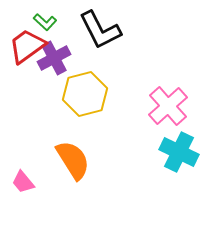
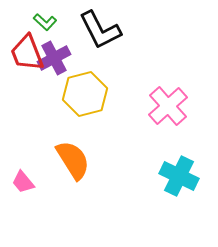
red trapezoid: moved 7 px down; rotated 75 degrees counterclockwise
cyan cross: moved 24 px down
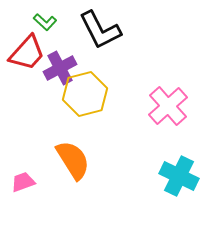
red trapezoid: rotated 117 degrees counterclockwise
purple cross: moved 6 px right, 10 px down
pink trapezoid: rotated 110 degrees clockwise
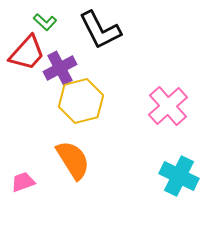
yellow hexagon: moved 4 px left, 7 px down
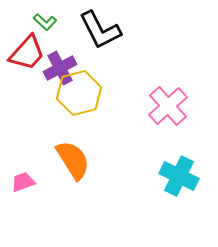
yellow hexagon: moved 2 px left, 8 px up
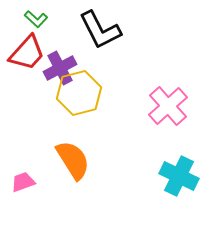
green L-shape: moved 9 px left, 3 px up
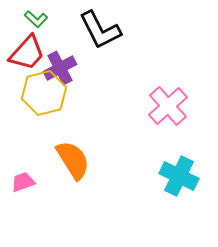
yellow hexagon: moved 35 px left
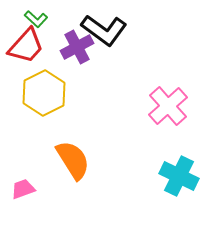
black L-shape: moved 4 px right; rotated 27 degrees counterclockwise
red trapezoid: moved 1 px left, 7 px up
purple cross: moved 17 px right, 21 px up
yellow hexagon: rotated 12 degrees counterclockwise
pink trapezoid: moved 7 px down
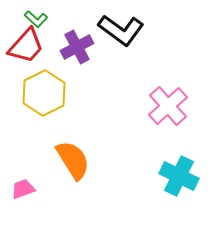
black L-shape: moved 17 px right
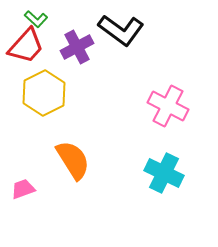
pink cross: rotated 21 degrees counterclockwise
cyan cross: moved 15 px left, 3 px up
